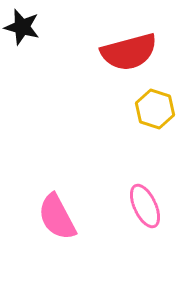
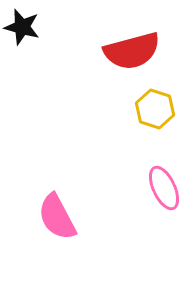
red semicircle: moved 3 px right, 1 px up
pink ellipse: moved 19 px right, 18 px up
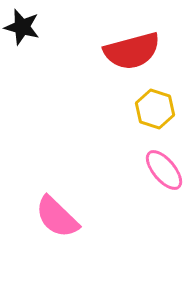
pink ellipse: moved 18 px up; rotated 15 degrees counterclockwise
pink semicircle: rotated 18 degrees counterclockwise
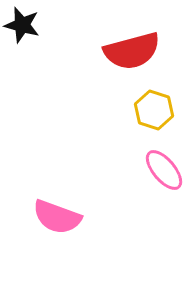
black star: moved 2 px up
yellow hexagon: moved 1 px left, 1 px down
pink semicircle: rotated 24 degrees counterclockwise
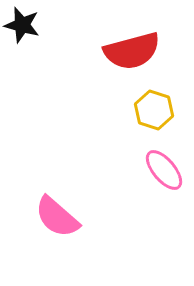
pink semicircle: rotated 21 degrees clockwise
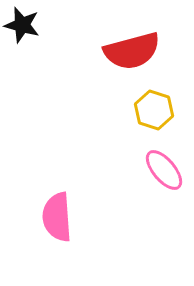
pink semicircle: rotated 45 degrees clockwise
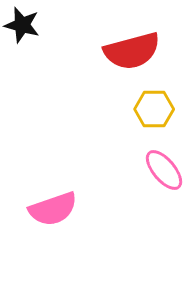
yellow hexagon: moved 1 px up; rotated 18 degrees counterclockwise
pink semicircle: moved 4 px left, 8 px up; rotated 105 degrees counterclockwise
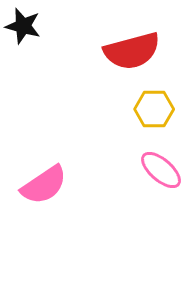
black star: moved 1 px right, 1 px down
pink ellipse: moved 3 px left; rotated 9 degrees counterclockwise
pink semicircle: moved 9 px left, 24 px up; rotated 15 degrees counterclockwise
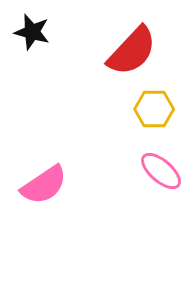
black star: moved 9 px right, 6 px down
red semicircle: rotated 32 degrees counterclockwise
pink ellipse: moved 1 px down
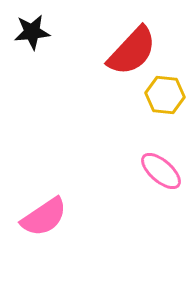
black star: rotated 21 degrees counterclockwise
yellow hexagon: moved 11 px right, 14 px up; rotated 6 degrees clockwise
pink semicircle: moved 32 px down
